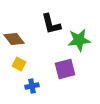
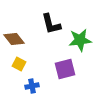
green star: moved 1 px right
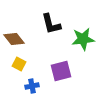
green star: moved 3 px right, 1 px up
purple square: moved 4 px left, 2 px down
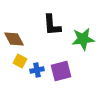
black L-shape: moved 1 px right, 1 px down; rotated 10 degrees clockwise
brown diamond: rotated 10 degrees clockwise
yellow square: moved 1 px right, 3 px up
blue cross: moved 5 px right, 16 px up
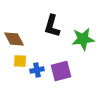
black L-shape: moved 1 px down; rotated 20 degrees clockwise
yellow square: rotated 24 degrees counterclockwise
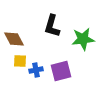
blue cross: moved 1 px left
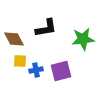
black L-shape: moved 6 px left, 2 px down; rotated 115 degrees counterclockwise
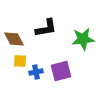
blue cross: moved 2 px down
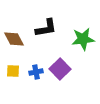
yellow square: moved 7 px left, 10 px down
purple square: moved 1 px left, 2 px up; rotated 30 degrees counterclockwise
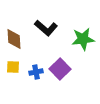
black L-shape: rotated 50 degrees clockwise
brown diamond: rotated 25 degrees clockwise
yellow square: moved 4 px up
